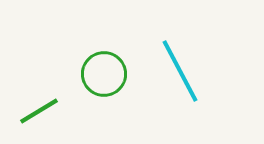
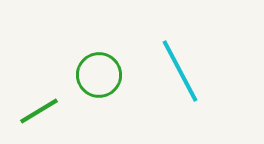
green circle: moved 5 px left, 1 px down
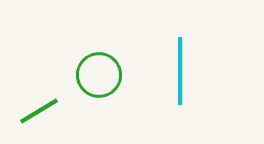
cyan line: rotated 28 degrees clockwise
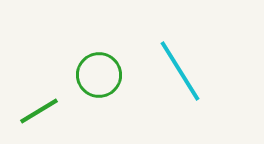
cyan line: rotated 32 degrees counterclockwise
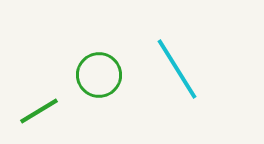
cyan line: moved 3 px left, 2 px up
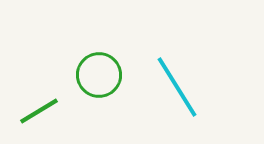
cyan line: moved 18 px down
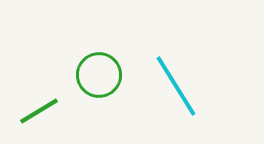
cyan line: moved 1 px left, 1 px up
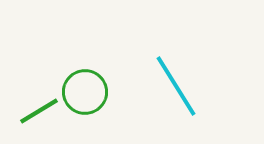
green circle: moved 14 px left, 17 px down
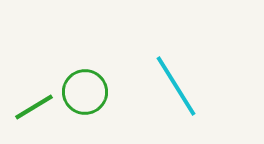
green line: moved 5 px left, 4 px up
